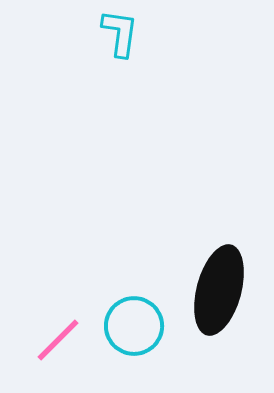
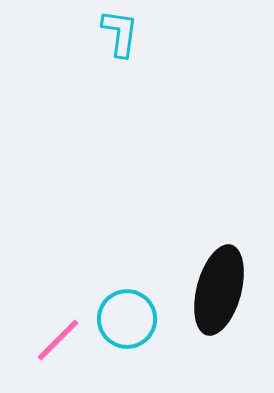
cyan circle: moved 7 px left, 7 px up
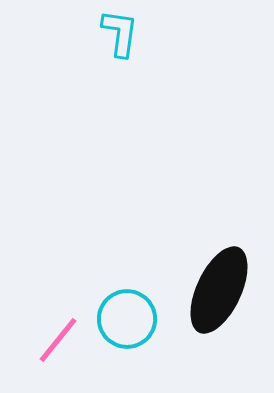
black ellipse: rotated 10 degrees clockwise
pink line: rotated 6 degrees counterclockwise
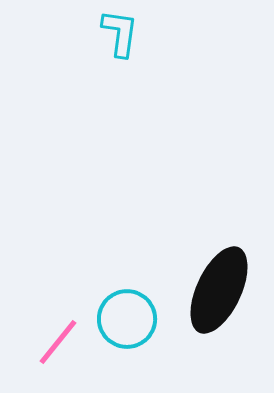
pink line: moved 2 px down
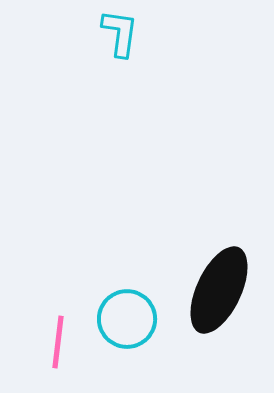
pink line: rotated 32 degrees counterclockwise
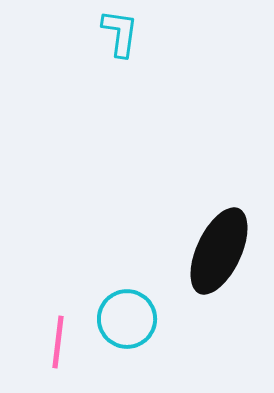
black ellipse: moved 39 px up
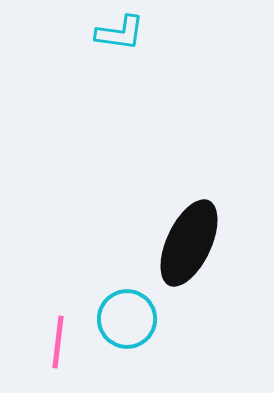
cyan L-shape: rotated 90 degrees clockwise
black ellipse: moved 30 px left, 8 px up
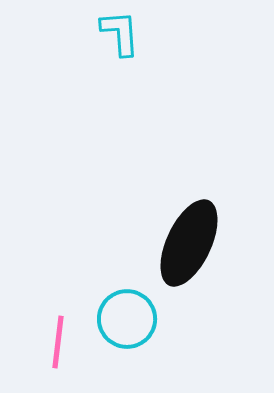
cyan L-shape: rotated 102 degrees counterclockwise
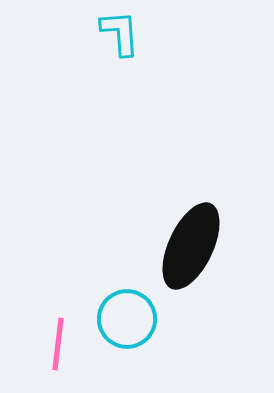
black ellipse: moved 2 px right, 3 px down
pink line: moved 2 px down
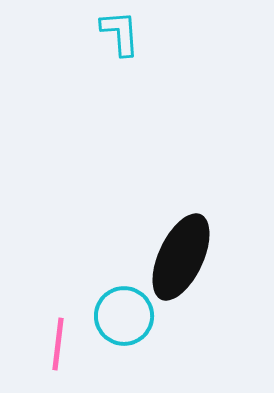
black ellipse: moved 10 px left, 11 px down
cyan circle: moved 3 px left, 3 px up
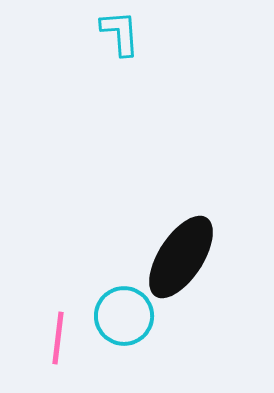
black ellipse: rotated 8 degrees clockwise
pink line: moved 6 px up
